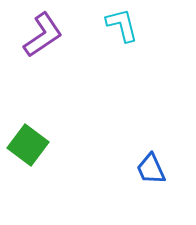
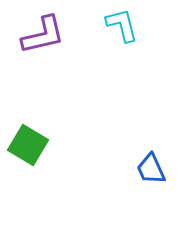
purple L-shape: rotated 21 degrees clockwise
green square: rotated 6 degrees counterclockwise
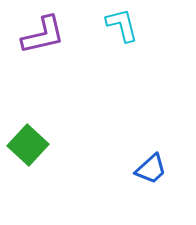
green square: rotated 12 degrees clockwise
blue trapezoid: rotated 108 degrees counterclockwise
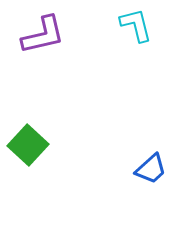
cyan L-shape: moved 14 px right
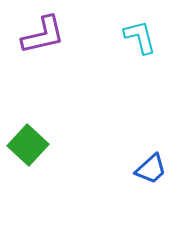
cyan L-shape: moved 4 px right, 12 px down
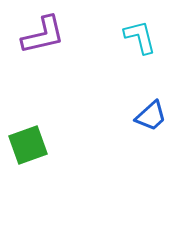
green square: rotated 27 degrees clockwise
blue trapezoid: moved 53 px up
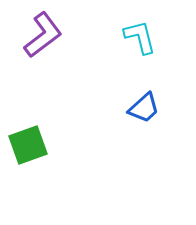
purple L-shape: rotated 24 degrees counterclockwise
blue trapezoid: moved 7 px left, 8 px up
